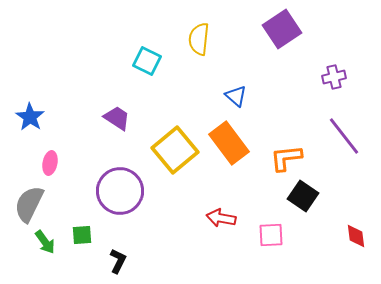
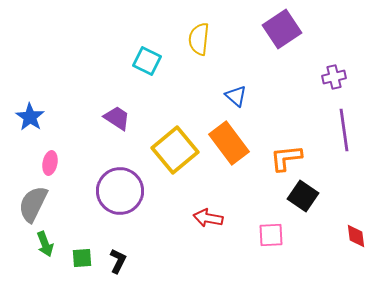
purple line: moved 6 px up; rotated 30 degrees clockwise
gray semicircle: moved 4 px right
red arrow: moved 13 px left
green square: moved 23 px down
green arrow: moved 2 px down; rotated 15 degrees clockwise
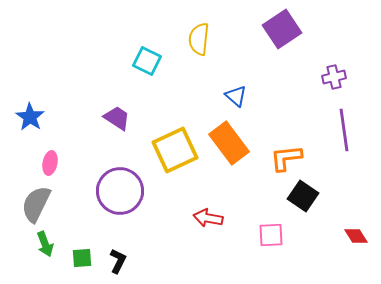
yellow square: rotated 15 degrees clockwise
gray semicircle: moved 3 px right
red diamond: rotated 25 degrees counterclockwise
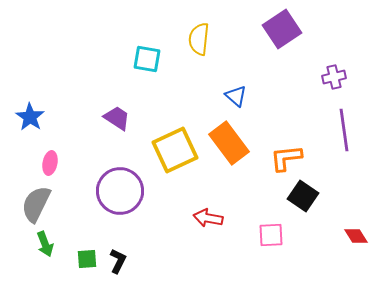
cyan square: moved 2 px up; rotated 16 degrees counterclockwise
green square: moved 5 px right, 1 px down
